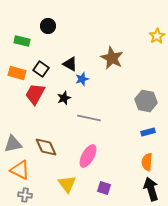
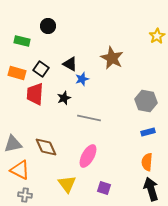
red trapezoid: rotated 25 degrees counterclockwise
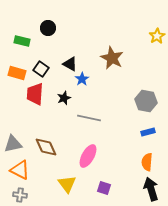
black circle: moved 2 px down
blue star: rotated 16 degrees counterclockwise
gray cross: moved 5 px left
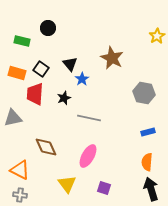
black triangle: rotated 21 degrees clockwise
gray hexagon: moved 2 px left, 8 px up
gray triangle: moved 26 px up
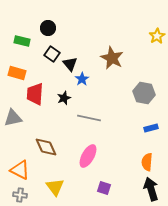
black square: moved 11 px right, 15 px up
blue rectangle: moved 3 px right, 4 px up
yellow triangle: moved 12 px left, 3 px down
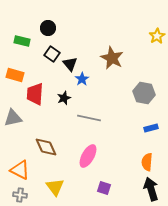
orange rectangle: moved 2 px left, 2 px down
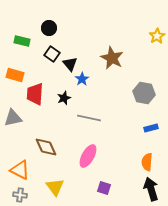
black circle: moved 1 px right
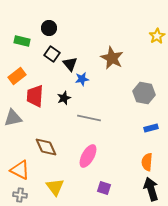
orange rectangle: moved 2 px right, 1 px down; rotated 54 degrees counterclockwise
blue star: rotated 24 degrees clockwise
red trapezoid: moved 2 px down
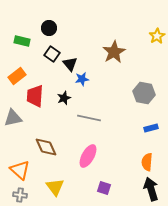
brown star: moved 2 px right, 6 px up; rotated 15 degrees clockwise
orange triangle: rotated 15 degrees clockwise
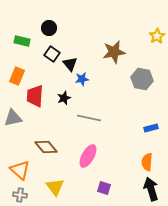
brown star: rotated 20 degrees clockwise
orange rectangle: rotated 30 degrees counterclockwise
gray hexagon: moved 2 px left, 14 px up
brown diamond: rotated 15 degrees counterclockwise
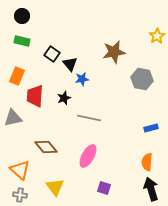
black circle: moved 27 px left, 12 px up
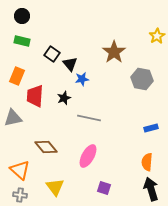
brown star: rotated 25 degrees counterclockwise
